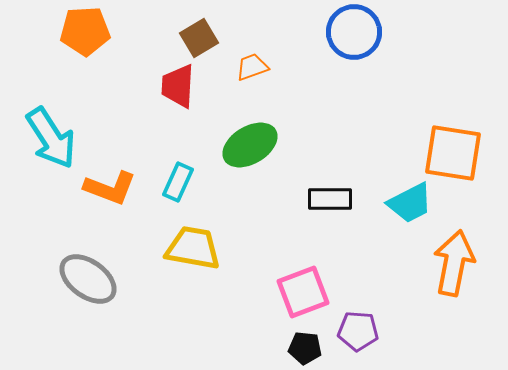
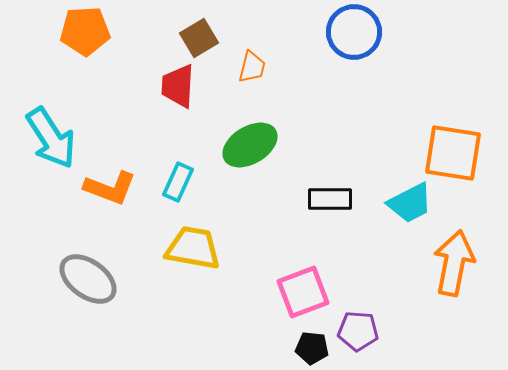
orange trapezoid: rotated 124 degrees clockwise
black pentagon: moved 7 px right
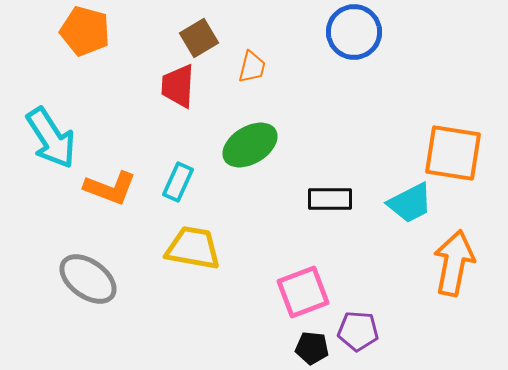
orange pentagon: rotated 18 degrees clockwise
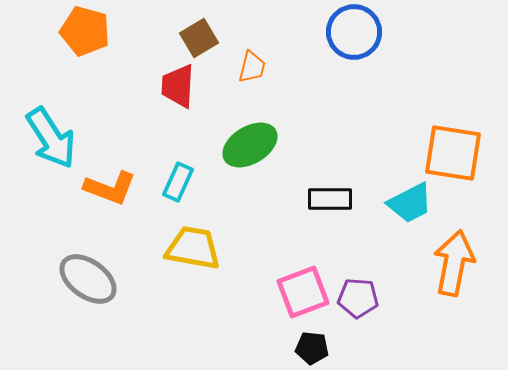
purple pentagon: moved 33 px up
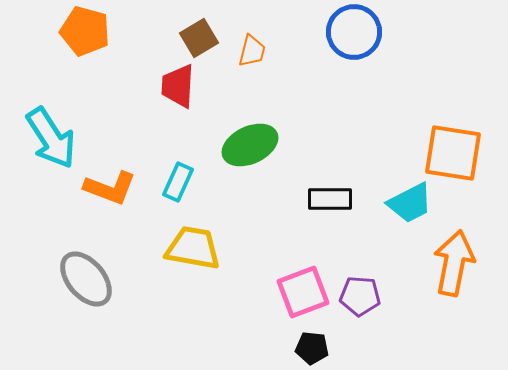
orange trapezoid: moved 16 px up
green ellipse: rotated 6 degrees clockwise
gray ellipse: moved 2 px left; rotated 14 degrees clockwise
purple pentagon: moved 2 px right, 2 px up
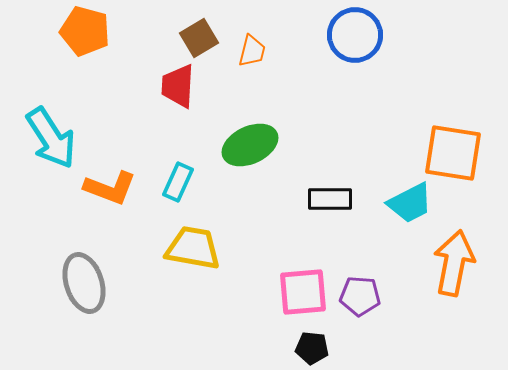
blue circle: moved 1 px right, 3 px down
gray ellipse: moved 2 px left, 4 px down; rotated 22 degrees clockwise
pink square: rotated 16 degrees clockwise
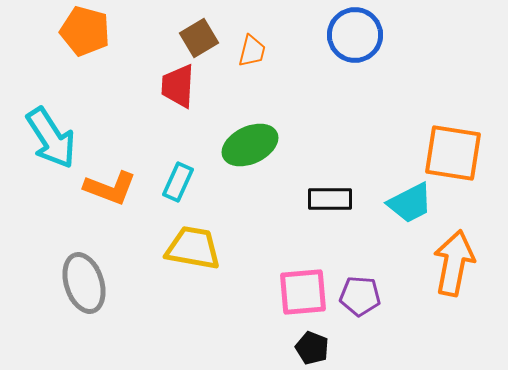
black pentagon: rotated 16 degrees clockwise
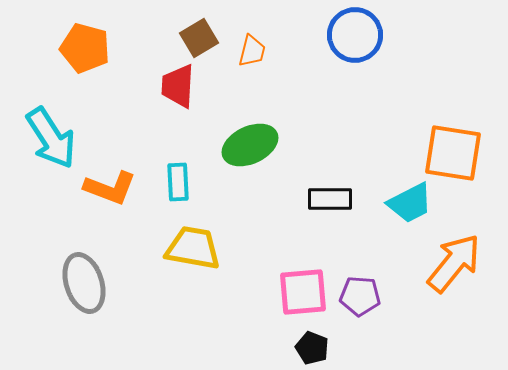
orange pentagon: moved 17 px down
cyan rectangle: rotated 27 degrees counterclockwise
orange arrow: rotated 28 degrees clockwise
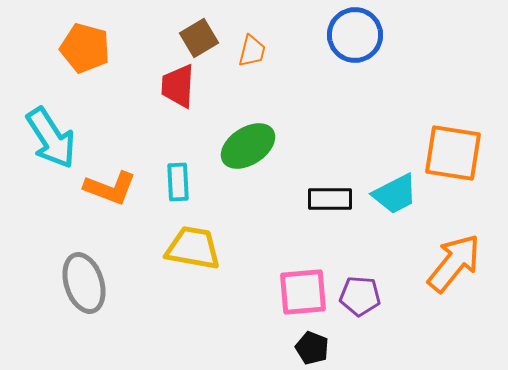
green ellipse: moved 2 px left, 1 px down; rotated 8 degrees counterclockwise
cyan trapezoid: moved 15 px left, 9 px up
